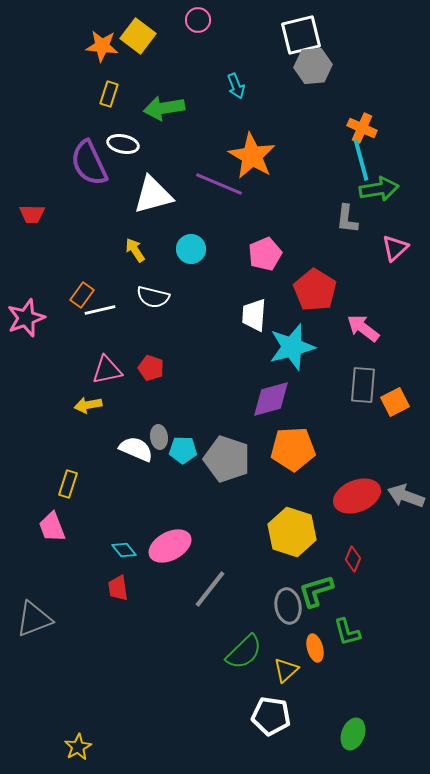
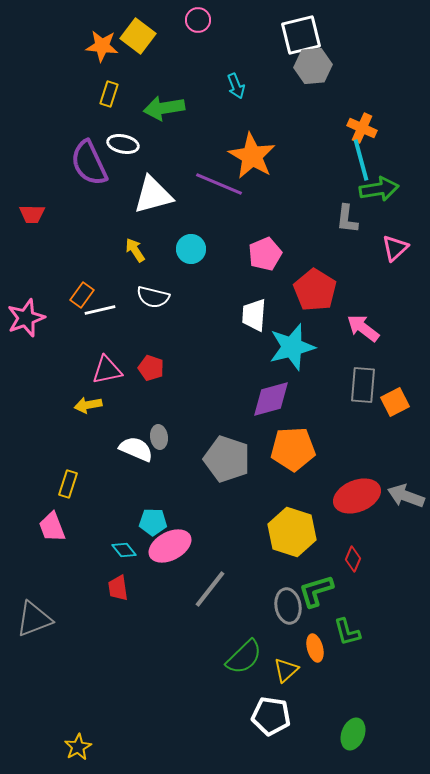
cyan pentagon at (183, 450): moved 30 px left, 72 px down
green semicircle at (244, 652): moved 5 px down
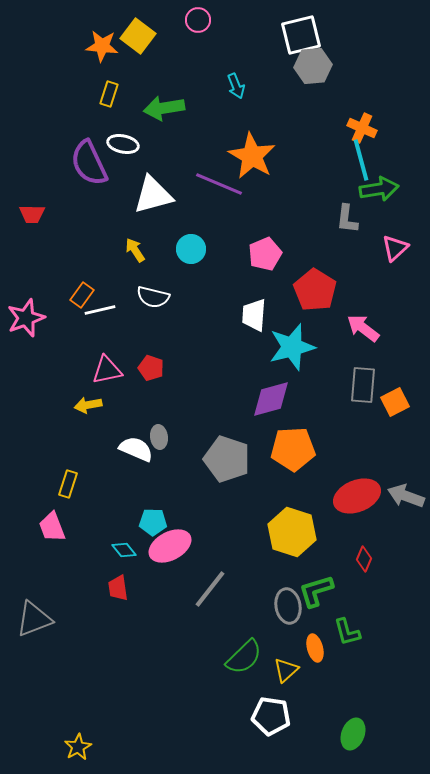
red diamond at (353, 559): moved 11 px right
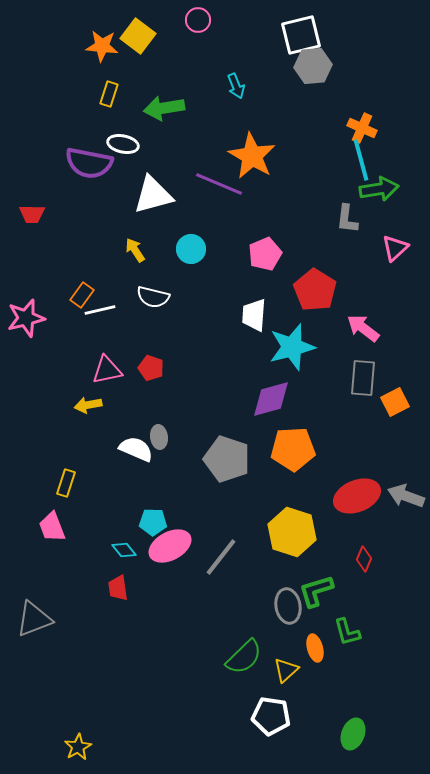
purple semicircle at (89, 163): rotated 54 degrees counterclockwise
pink star at (26, 318): rotated 6 degrees clockwise
gray rectangle at (363, 385): moved 7 px up
yellow rectangle at (68, 484): moved 2 px left, 1 px up
gray line at (210, 589): moved 11 px right, 32 px up
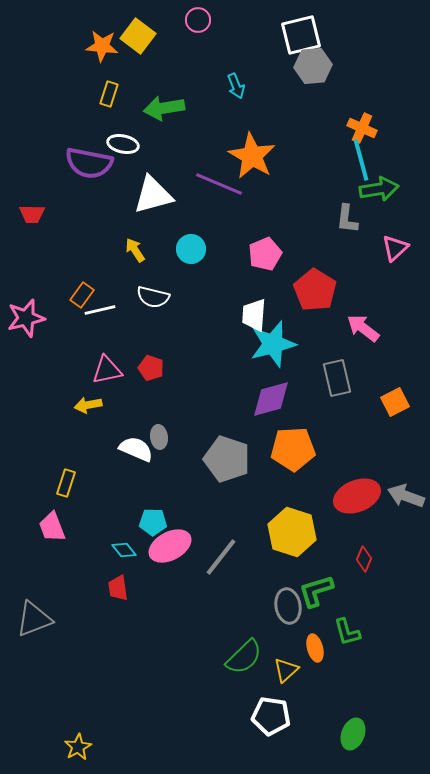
cyan star at (292, 347): moved 19 px left, 3 px up
gray rectangle at (363, 378): moved 26 px left; rotated 18 degrees counterclockwise
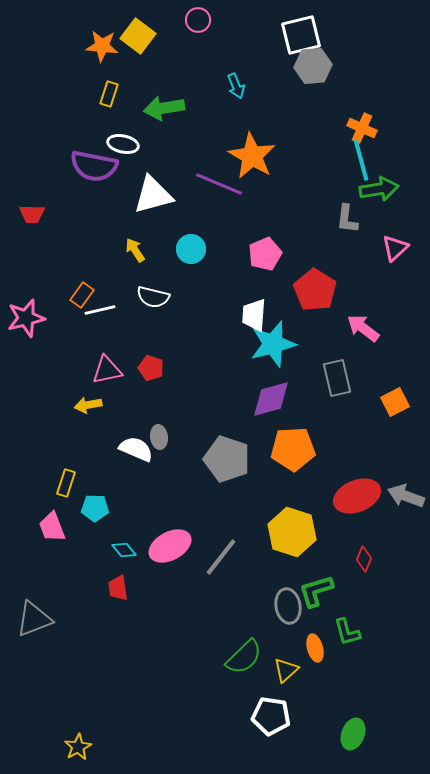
purple semicircle at (89, 163): moved 5 px right, 3 px down
cyan pentagon at (153, 522): moved 58 px left, 14 px up
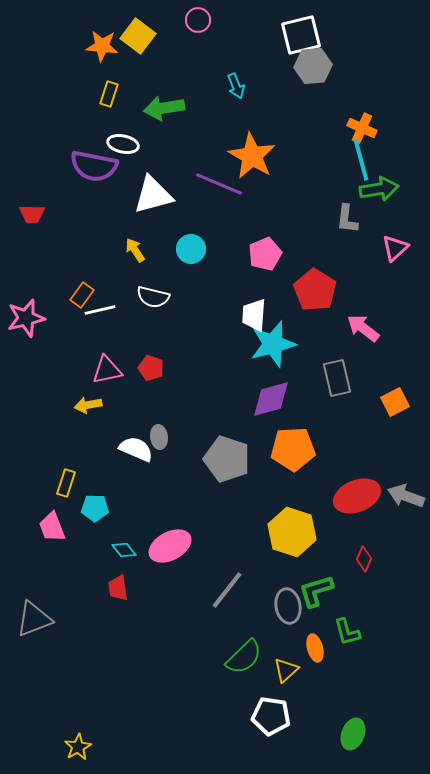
gray line at (221, 557): moved 6 px right, 33 px down
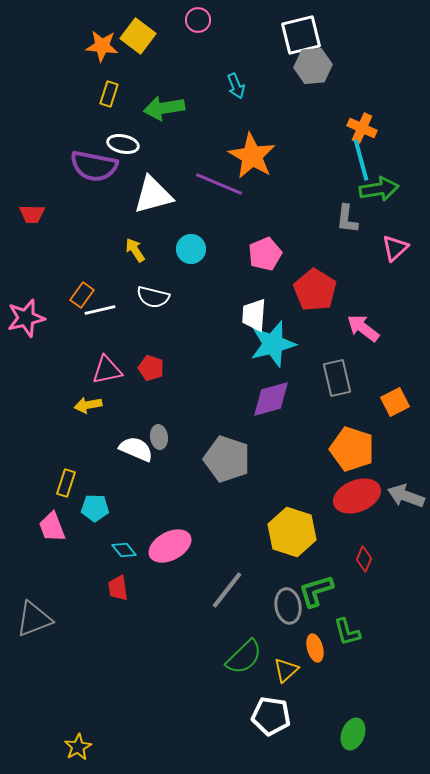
orange pentagon at (293, 449): moved 59 px right; rotated 21 degrees clockwise
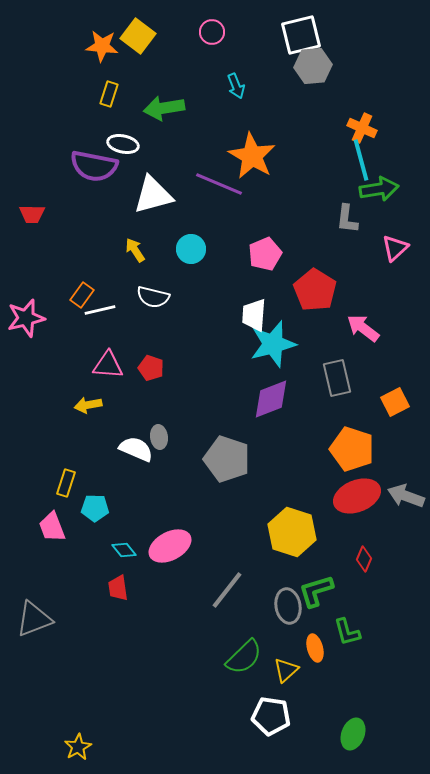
pink circle at (198, 20): moved 14 px right, 12 px down
pink triangle at (107, 370): moved 1 px right, 5 px up; rotated 16 degrees clockwise
purple diamond at (271, 399): rotated 6 degrees counterclockwise
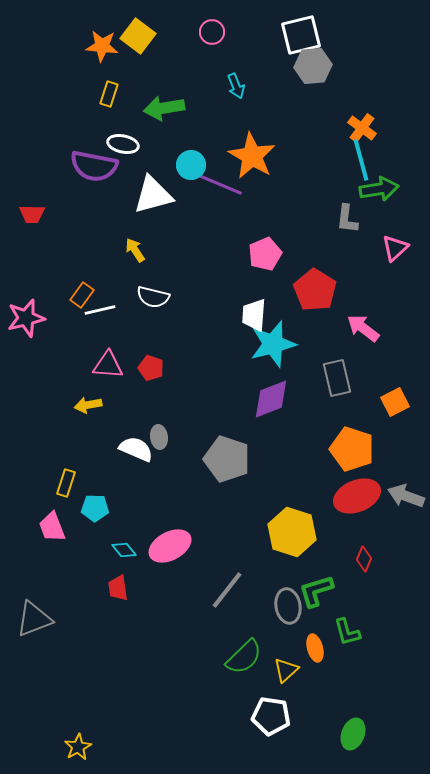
orange cross at (362, 128): rotated 12 degrees clockwise
cyan circle at (191, 249): moved 84 px up
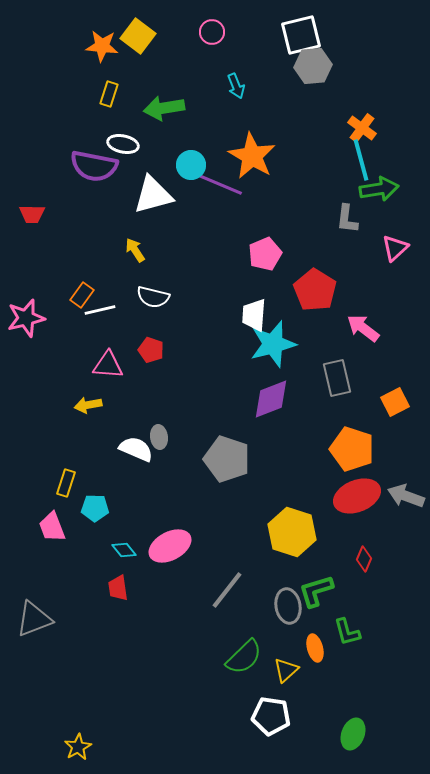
red pentagon at (151, 368): moved 18 px up
